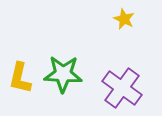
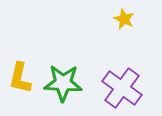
green star: moved 9 px down
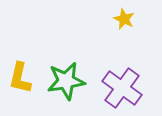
green star: moved 3 px right, 2 px up; rotated 12 degrees counterclockwise
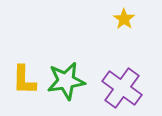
yellow star: rotated 10 degrees clockwise
yellow L-shape: moved 4 px right, 2 px down; rotated 12 degrees counterclockwise
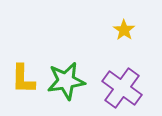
yellow star: moved 11 px down
yellow L-shape: moved 1 px left, 1 px up
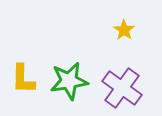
green star: moved 3 px right
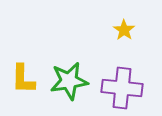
purple cross: rotated 30 degrees counterclockwise
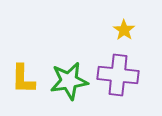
purple cross: moved 4 px left, 13 px up
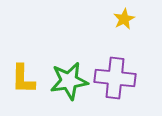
yellow star: moved 11 px up; rotated 10 degrees clockwise
purple cross: moved 3 px left, 3 px down
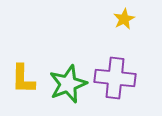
green star: moved 1 px left, 3 px down; rotated 12 degrees counterclockwise
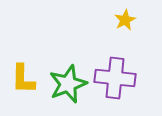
yellow star: moved 1 px right, 1 px down
